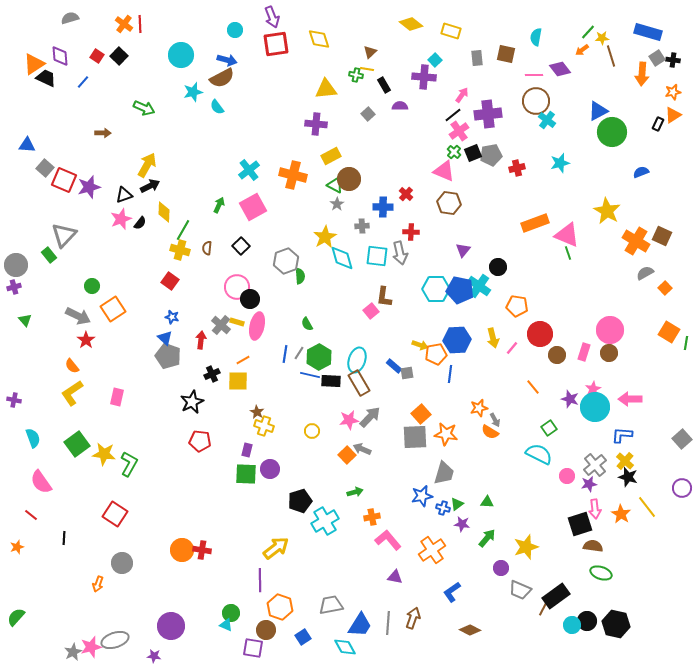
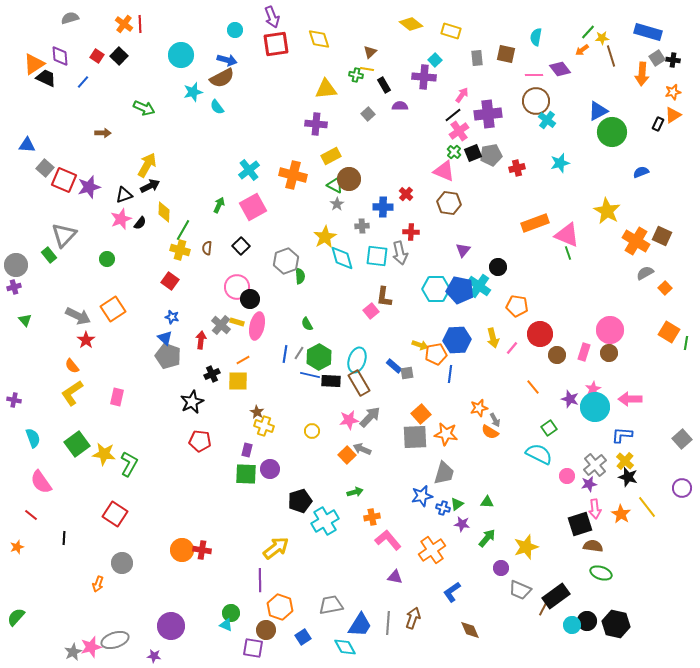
green circle at (92, 286): moved 15 px right, 27 px up
brown diamond at (470, 630): rotated 40 degrees clockwise
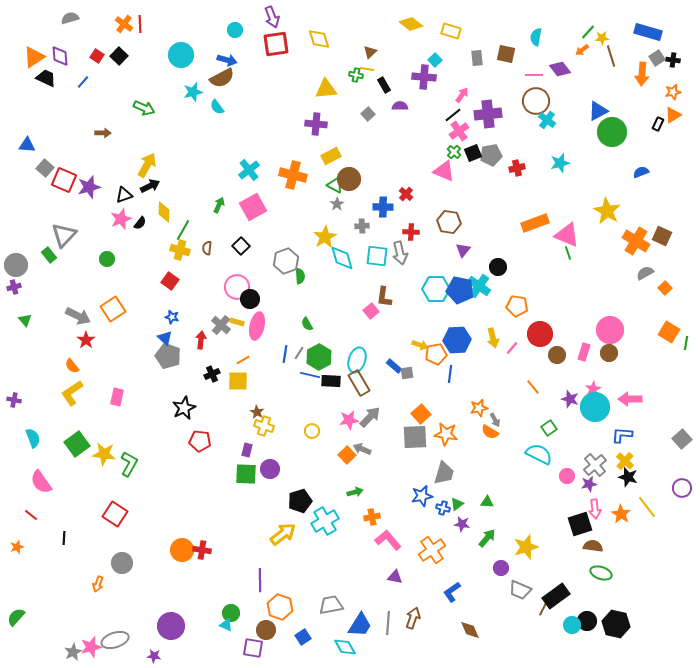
orange triangle at (34, 64): moved 7 px up
brown hexagon at (449, 203): moved 19 px down
black star at (192, 402): moved 8 px left, 6 px down
yellow arrow at (276, 548): moved 7 px right, 14 px up
